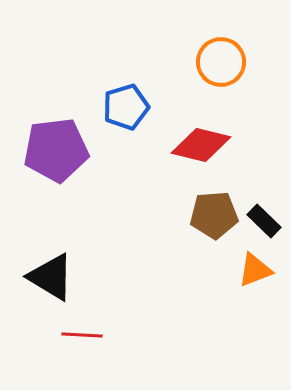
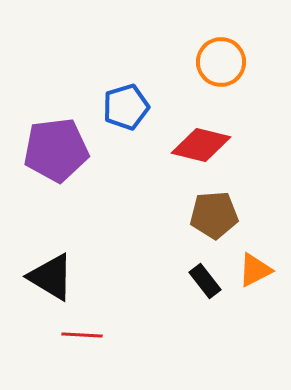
black rectangle: moved 59 px left, 60 px down; rotated 8 degrees clockwise
orange triangle: rotated 6 degrees counterclockwise
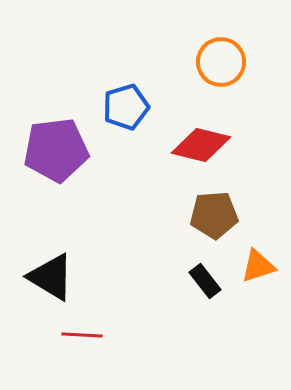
orange triangle: moved 3 px right, 4 px up; rotated 9 degrees clockwise
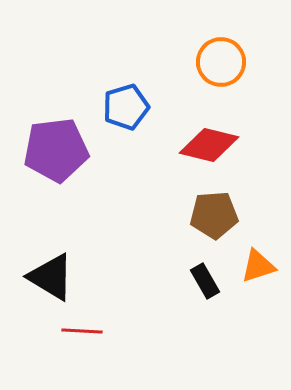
red diamond: moved 8 px right
black rectangle: rotated 8 degrees clockwise
red line: moved 4 px up
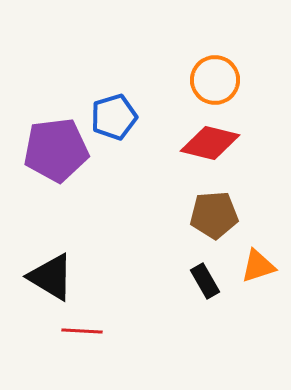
orange circle: moved 6 px left, 18 px down
blue pentagon: moved 12 px left, 10 px down
red diamond: moved 1 px right, 2 px up
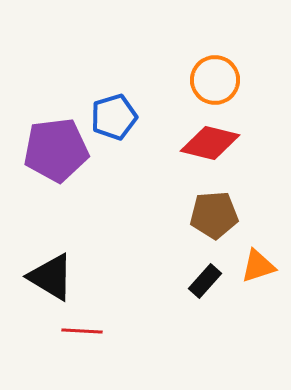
black rectangle: rotated 72 degrees clockwise
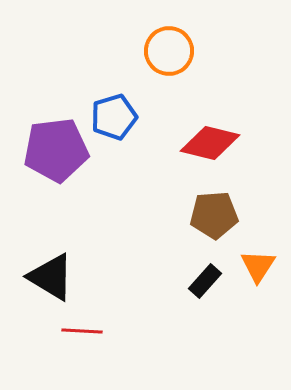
orange circle: moved 46 px left, 29 px up
orange triangle: rotated 39 degrees counterclockwise
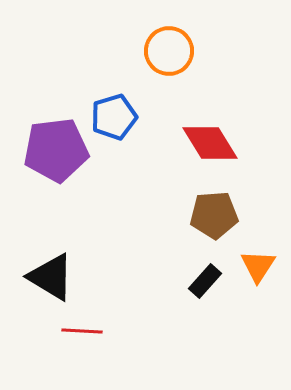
red diamond: rotated 44 degrees clockwise
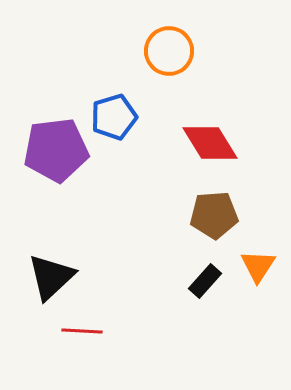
black triangle: rotated 46 degrees clockwise
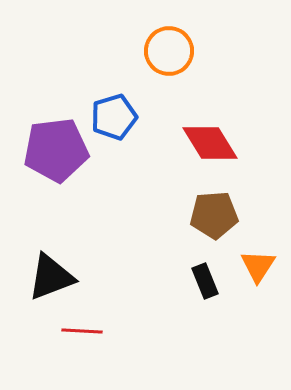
black triangle: rotated 22 degrees clockwise
black rectangle: rotated 64 degrees counterclockwise
